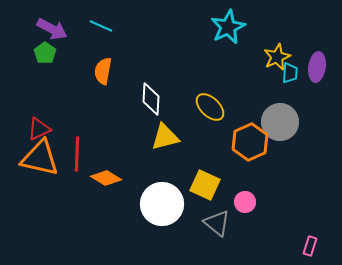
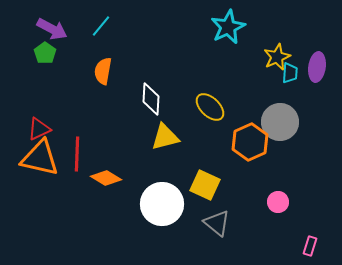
cyan line: rotated 75 degrees counterclockwise
pink circle: moved 33 px right
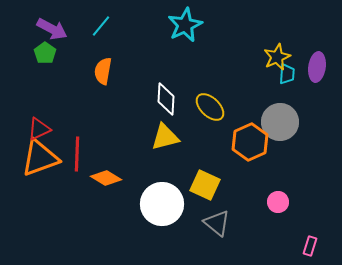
cyan star: moved 43 px left, 2 px up
cyan trapezoid: moved 3 px left, 1 px down
white diamond: moved 15 px right
orange triangle: rotated 33 degrees counterclockwise
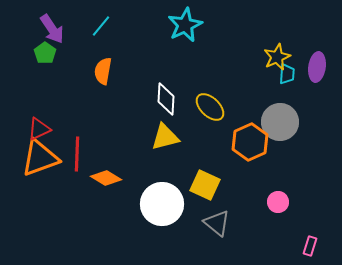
purple arrow: rotated 28 degrees clockwise
